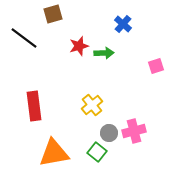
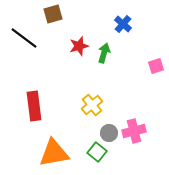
green arrow: rotated 72 degrees counterclockwise
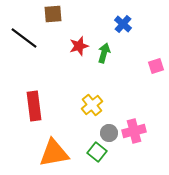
brown square: rotated 12 degrees clockwise
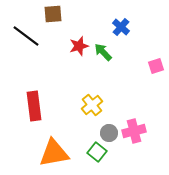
blue cross: moved 2 px left, 3 px down
black line: moved 2 px right, 2 px up
green arrow: moved 1 px left, 1 px up; rotated 60 degrees counterclockwise
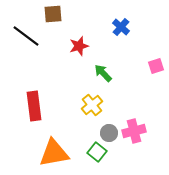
green arrow: moved 21 px down
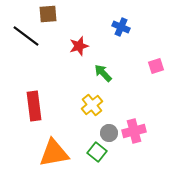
brown square: moved 5 px left
blue cross: rotated 18 degrees counterclockwise
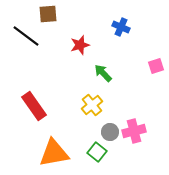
red star: moved 1 px right, 1 px up
red rectangle: rotated 28 degrees counterclockwise
gray circle: moved 1 px right, 1 px up
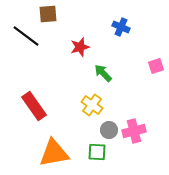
red star: moved 2 px down
yellow cross: rotated 15 degrees counterclockwise
gray circle: moved 1 px left, 2 px up
green square: rotated 36 degrees counterclockwise
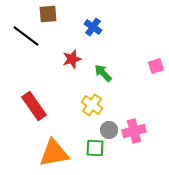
blue cross: moved 28 px left; rotated 12 degrees clockwise
red star: moved 8 px left, 12 px down
green square: moved 2 px left, 4 px up
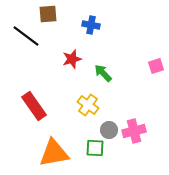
blue cross: moved 2 px left, 2 px up; rotated 24 degrees counterclockwise
yellow cross: moved 4 px left
